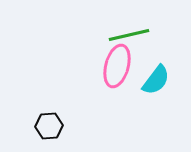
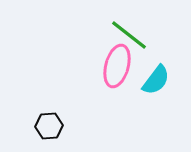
green line: rotated 51 degrees clockwise
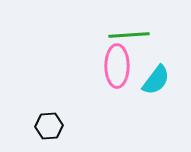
green line: rotated 42 degrees counterclockwise
pink ellipse: rotated 15 degrees counterclockwise
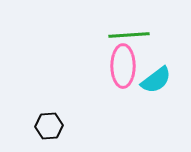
pink ellipse: moved 6 px right
cyan semicircle: rotated 16 degrees clockwise
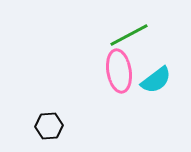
green line: rotated 24 degrees counterclockwise
pink ellipse: moved 4 px left, 5 px down; rotated 9 degrees counterclockwise
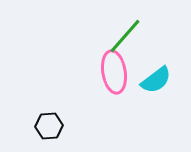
green line: moved 4 px left, 1 px down; rotated 21 degrees counterclockwise
pink ellipse: moved 5 px left, 1 px down
